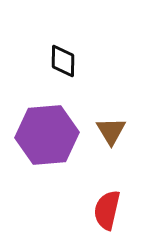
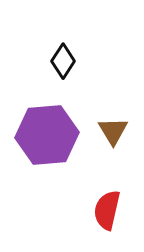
black diamond: rotated 32 degrees clockwise
brown triangle: moved 2 px right
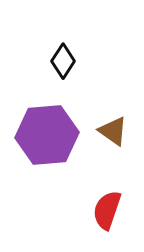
brown triangle: rotated 24 degrees counterclockwise
red semicircle: rotated 6 degrees clockwise
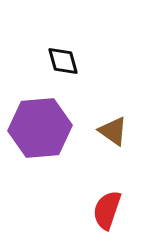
black diamond: rotated 48 degrees counterclockwise
purple hexagon: moved 7 px left, 7 px up
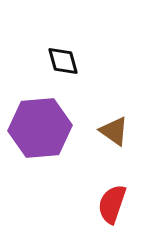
brown triangle: moved 1 px right
red semicircle: moved 5 px right, 6 px up
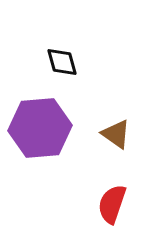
black diamond: moved 1 px left, 1 px down
brown triangle: moved 2 px right, 3 px down
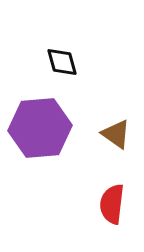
red semicircle: rotated 12 degrees counterclockwise
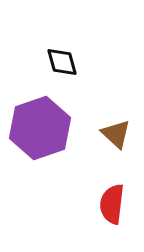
purple hexagon: rotated 14 degrees counterclockwise
brown triangle: rotated 8 degrees clockwise
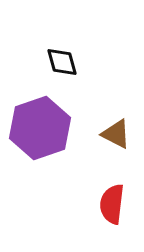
brown triangle: rotated 16 degrees counterclockwise
